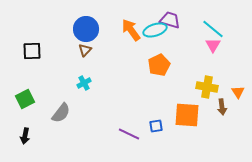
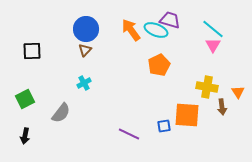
cyan ellipse: moved 1 px right; rotated 40 degrees clockwise
blue square: moved 8 px right
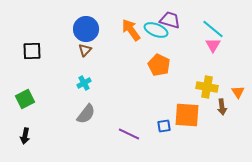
orange pentagon: rotated 20 degrees counterclockwise
gray semicircle: moved 25 px right, 1 px down
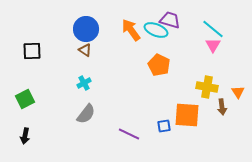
brown triangle: rotated 40 degrees counterclockwise
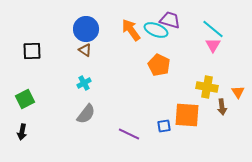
black arrow: moved 3 px left, 4 px up
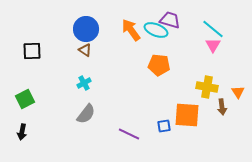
orange pentagon: rotated 20 degrees counterclockwise
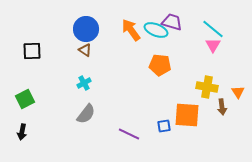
purple trapezoid: moved 2 px right, 2 px down
orange pentagon: moved 1 px right
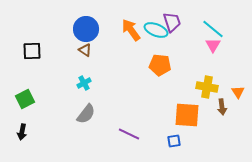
purple trapezoid: rotated 55 degrees clockwise
blue square: moved 10 px right, 15 px down
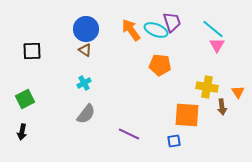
pink triangle: moved 4 px right
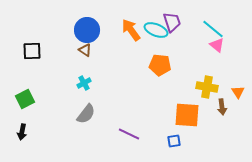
blue circle: moved 1 px right, 1 px down
pink triangle: rotated 21 degrees counterclockwise
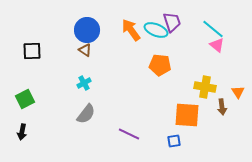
yellow cross: moved 2 px left
